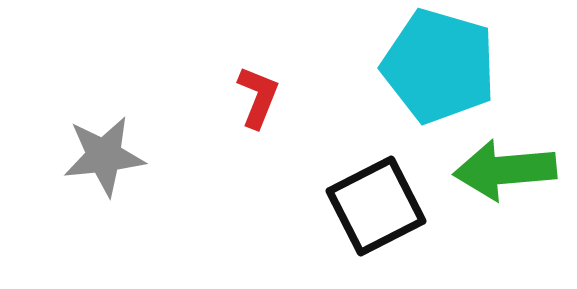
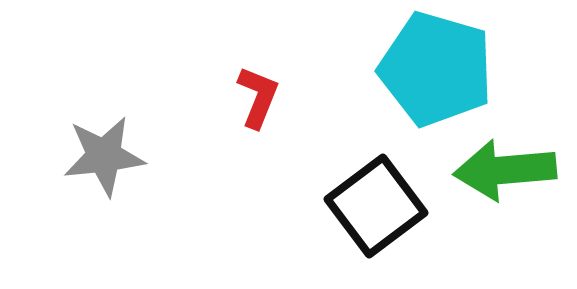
cyan pentagon: moved 3 px left, 3 px down
black square: rotated 10 degrees counterclockwise
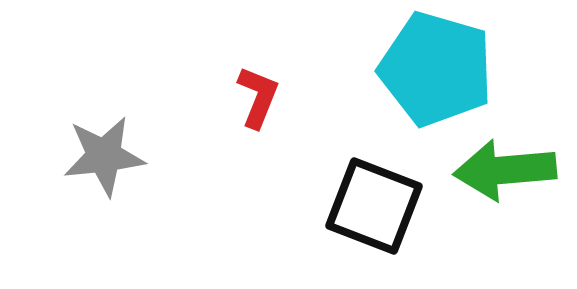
black square: moved 2 px left; rotated 32 degrees counterclockwise
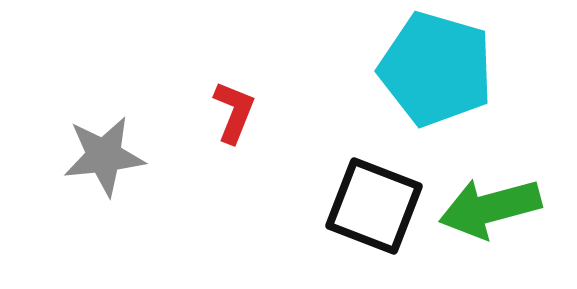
red L-shape: moved 24 px left, 15 px down
green arrow: moved 15 px left, 38 px down; rotated 10 degrees counterclockwise
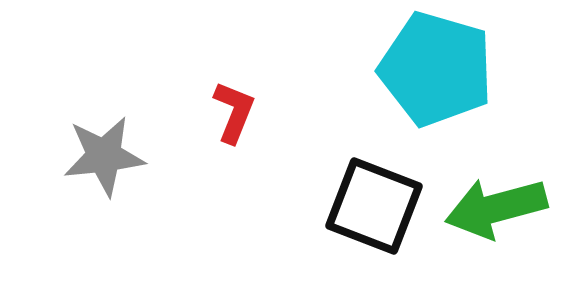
green arrow: moved 6 px right
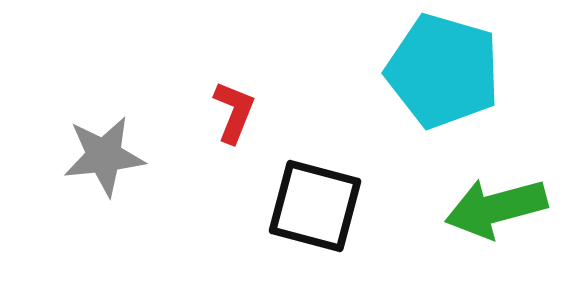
cyan pentagon: moved 7 px right, 2 px down
black square: moved 59 px left; rotated 6 degrees counterclockwise
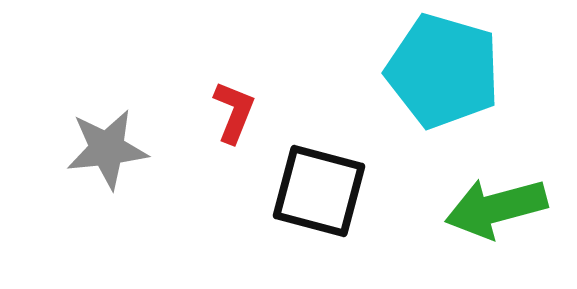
gray star: moved 3 px right, 7 px up
black square: moved 4 px right, 15 px up
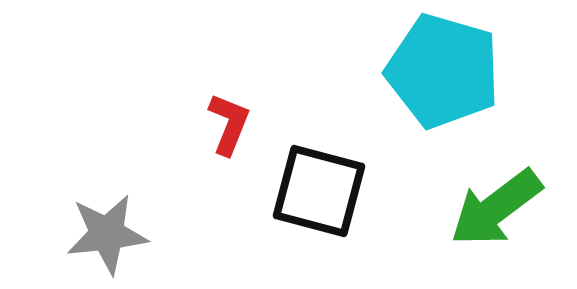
red L-shape: moved 5 px left, 12 px down
gray star: moved 85 px down
green arrow: rotated 22 degrees counterclockwise
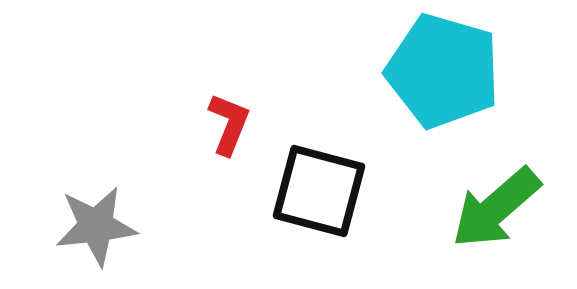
green arrow: rotated 4 degrees counterclockwise
gray star: moved 11 px left, 8 px up
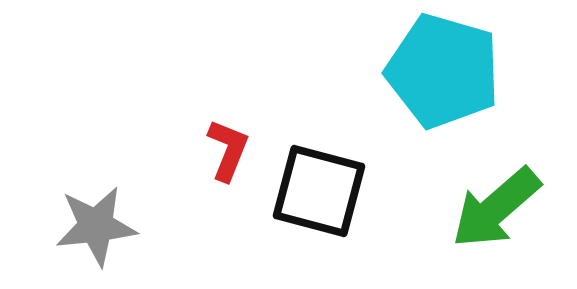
red L-shape: moved 1 px left, 26 px down
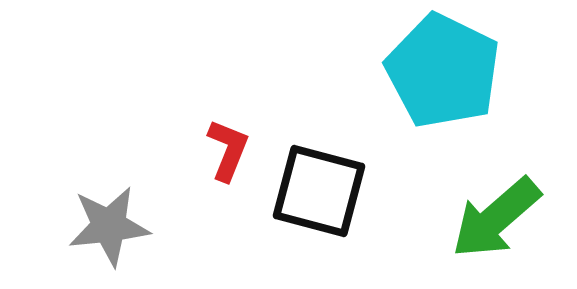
cyan pentagon: rotated 10 degrees clockwise
green arrow: moved 10 px down
gray star: moved 13 px right
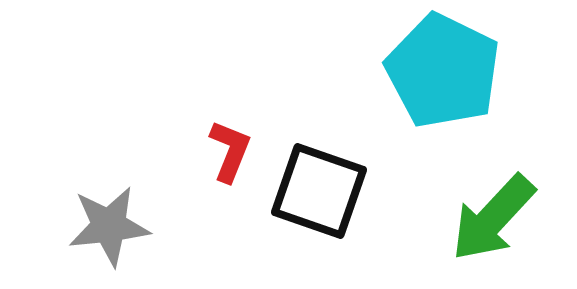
red L-shape: moved 2 px right, 1 px down
black square: rotated 4 degrees clockwise
green arrow: moved 3 px left; rotated 6 degrees counterclockwise
